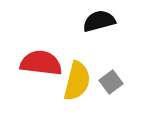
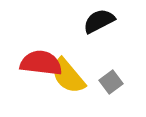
black semicircle: rotated 12 degrees counterclockwise
yellow semicircle: moved 9 px left, 5 px up; rotated 126 degrees clockwise
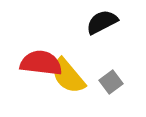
black semicircle: moved 3 px right, 1 px down
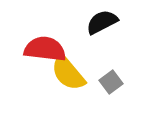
red semicircle: moved 4 px right, 14 px up
yellow semicircle: moved 3 px up
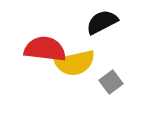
yellow semicircle: moved 7 px right, 10 px up; rotated 63 degrees counterclockwise
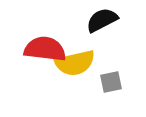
black semicircle: moved 2 px up
gray square: rotated 25 degrees clockwise
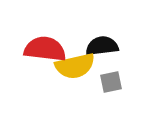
black semicircle: moved 26 px down; rotated 20 degrees clockwise
yellow semicircle: moved 3 px down
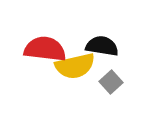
black semicircle: rotated 16 degrees clockwise
gray square: rotated 30 degrees counterclockwise
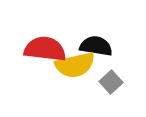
black semicircle: moved 6 px left
yellow semicircle: moved 1 px up
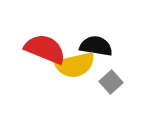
red semicircle: rotated 15 degrees clockwise
